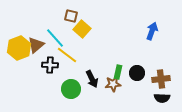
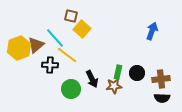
brown star: moved 1 px right, 2 px down
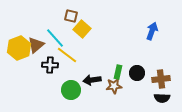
black arrow: moved 1 px down; rotated 108 degrees clockwise
green circle: moved 1 px down
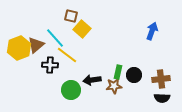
black circle: moved 3 px left, 2 px down
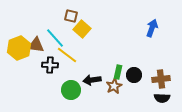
blue arrow: moved 3 px up
brown triangle: rotated 48 degrees clockwise
brown star: rotated 21 degrees counterclockwise
